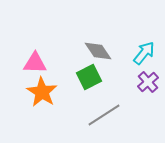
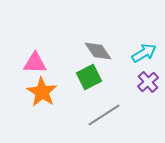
cyan arrow: rotated 20 degrees clockwise
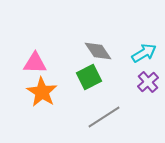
gray line: moved 2 px down
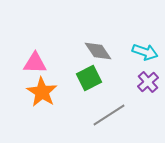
cyan arrow: moved 1 px right, 1 px up; rotated 50 degrees clockwise
green square: moved 1 px down
gray line: moved 5 px right, 2 px up
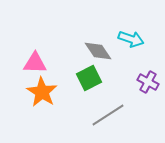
cyan arrow: moved 14 px left, 13 px up
purple cross: rotated 20 degrees counterclockwise
gray line: moved 1 px left
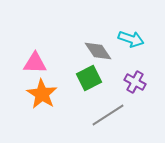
purple cross: moved 13 px left
orange star: moved 2 px down
